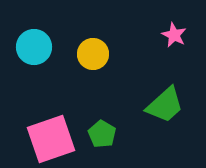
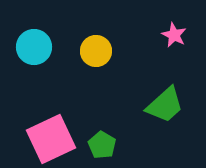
yellow circle: moved 3 px right, 3 px up
green pentagon: moved 11 px down
pink square: rotated 6 degrees counterclockwise
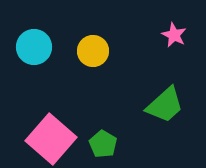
yellow circle: moved 3 px left
pink square: rotated 24 degrees counterclockwise
green pentagon: moved 1 px right, 1 px up
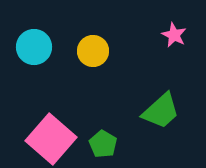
green trapezoid: moved 4 px left, 6 px down
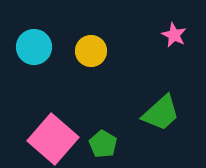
yellow circle: moved 2 px left
green trapezoid: moved 2 px down
pink square: moved 2 px right
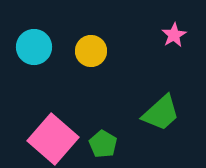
pink star: rotated 15 degrees clockwise
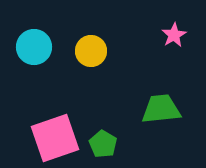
green trapezoid: moved 4 px up; rotated 144 degrees counterclockwise
pink square: moved 2 px right, 1 px up; rotated 30 degrees clockwise
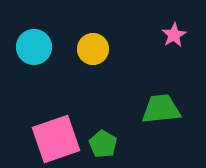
yellow circle: moved 2 px right, 2 px up
pink square: moved 1 px right, 1 px down
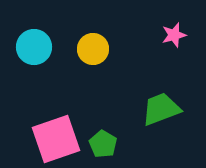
pink star: rotated 15 degrees clockwise
green trapezoid: rotated 15 degrees counterclockwise
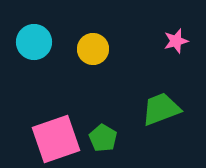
pink star: moved 2 px right, 6 px down
cyan circle: moved 5 px up
green pentagon: moved 6 px up
